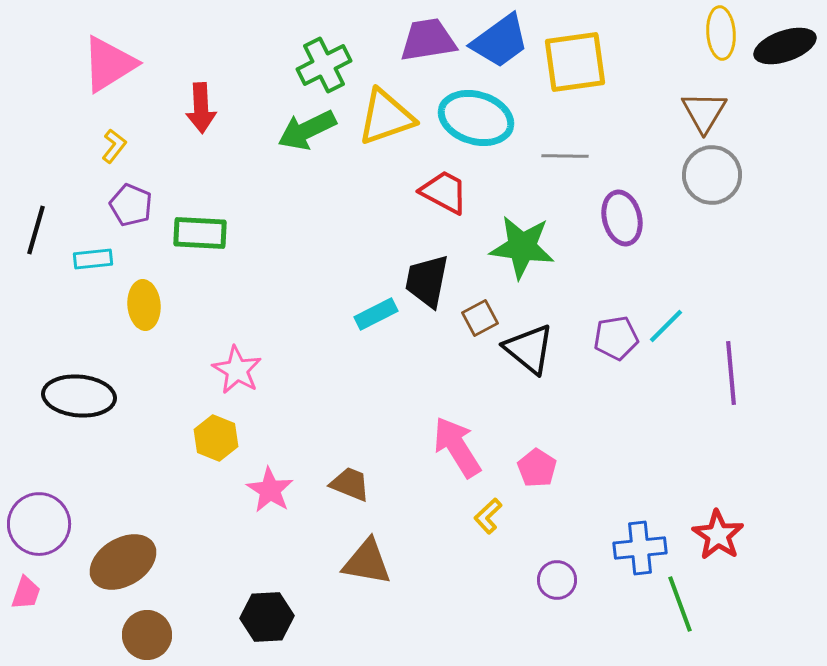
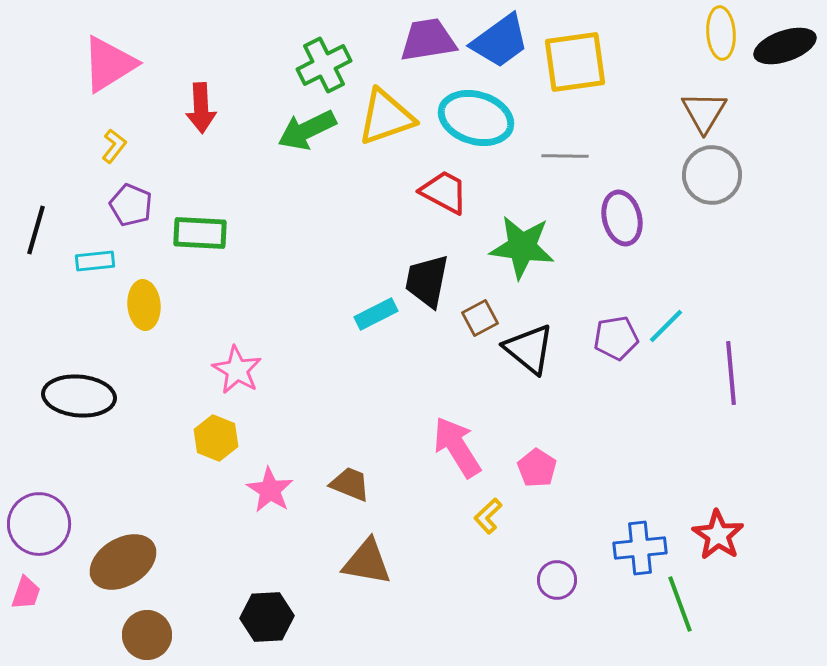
cyan rectangle at (93, 259): moved 2 px right, 2 px down
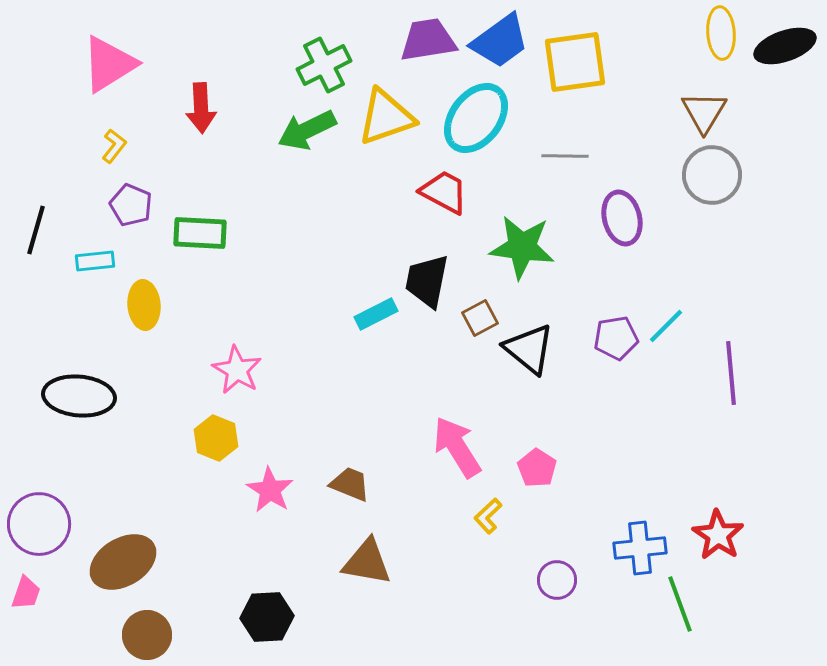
cyan ellipse at (476, 118): rotated 70 degrees counterclockwise
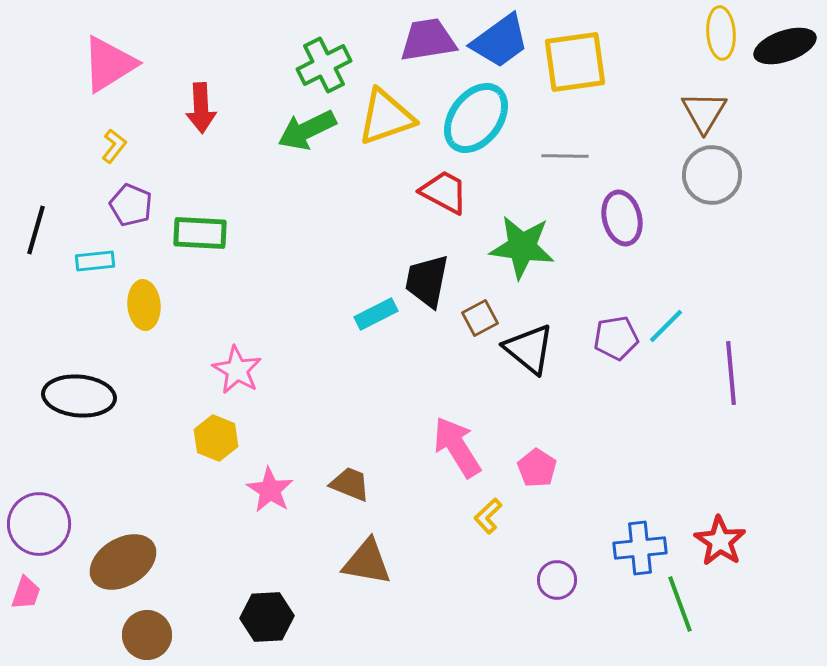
red star at (718, 535): moved 2 px right, 6 px down
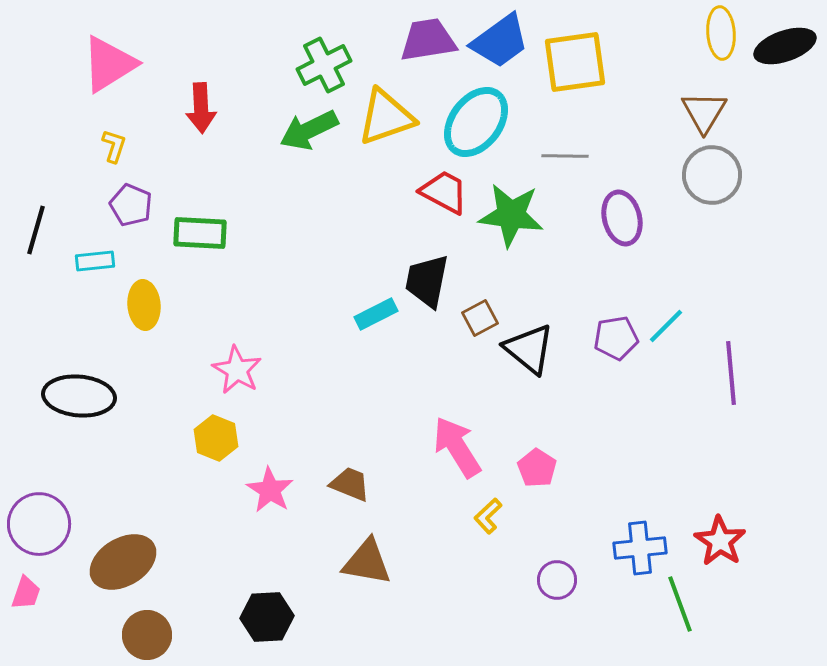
cyan ellipse at (476, 118): moved 4 px down
green arrow at (307, 130): moved 2 px right
yellow L-shape at (114, 146): rotated 20 degrees counterclockwise
green star at (522, 247): moved 11 px left, 32 px up
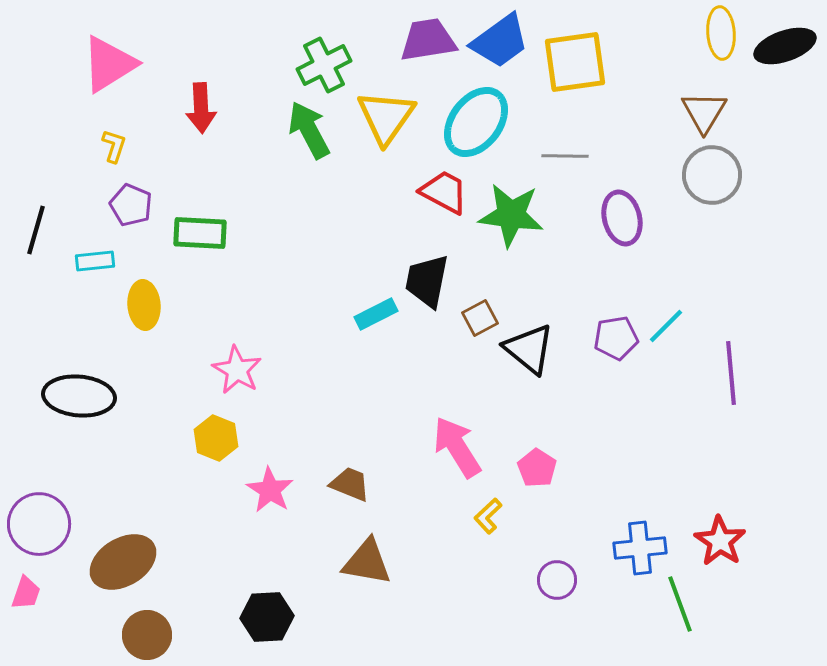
yellow triangle at (386, 117): rotated 36 degrees counterclockwise
green arrow at (309, 130): rotated 88 degrees clockwise
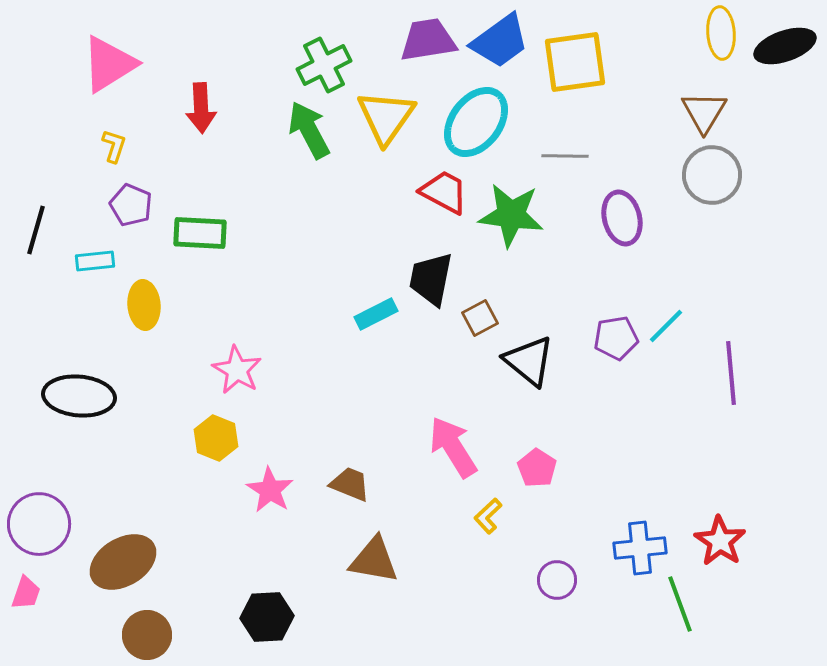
black trapezoid at (427, 281): moved 4 px right, 2 px up
black triangle at (529, 349): moved 12 px down
pink arrow at (457, 447): moved 4 px left
brown triangle at (367, 562): moved 7 px right, 2 px up
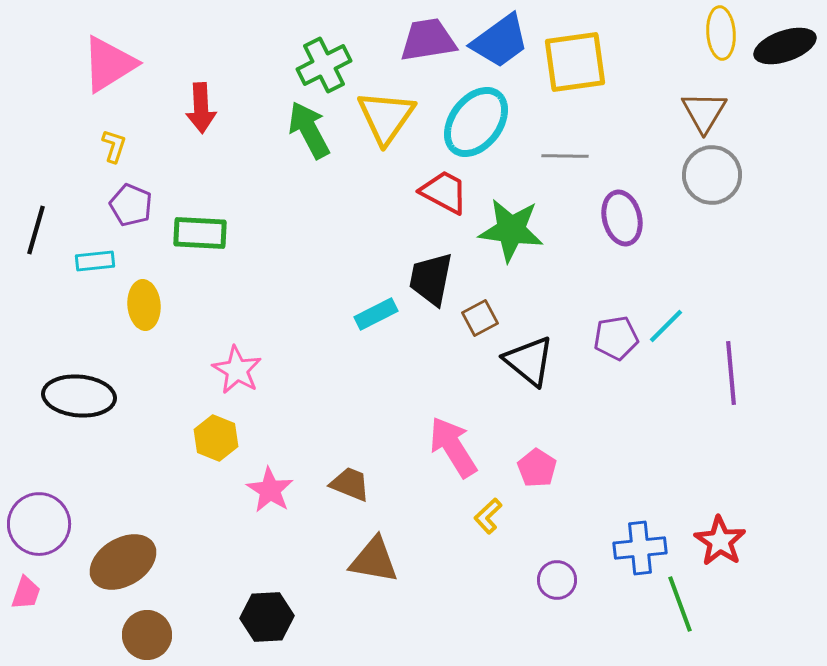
green star at (511, 215): moved 15 px down
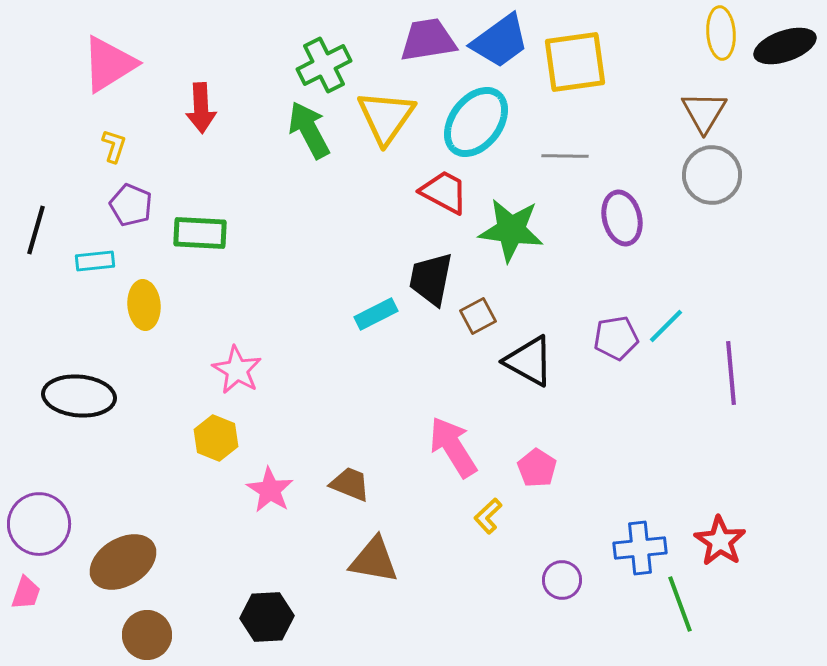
brown square at (480, 318): moved 2 px left, 2 px up
black triangle at (529, 361): rotated 10 degrees counterclockwise
purple circle at (557, 580): moved 5 px right
